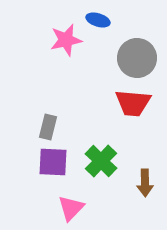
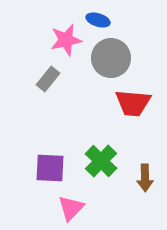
gray circle: moved 26 px left
gray rectangle: moved 48 px up; rotated 25 degrees clockwise
purple square: moved 3 px left, 6 px down
brown arrow: moved 5 px up
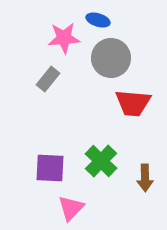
pink star: moved 2 px left, 2 px up; rotated 8 degrees clockwise
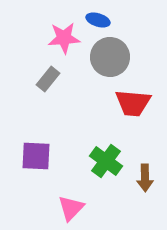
gray circle: moved 1 px left, 1 px up
green cross: moved 5 px right; rotated 8 degrees counterclockwise
purple square: moved 14 px left, 12 px up
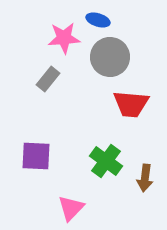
red trapezoid: moved 2 px left, 1 px down
brown arrow: rotated 8 degrees clockwise
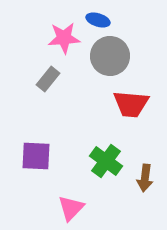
gray circle: moved 1 px up
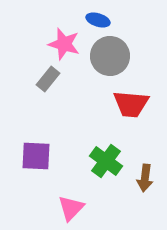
pink star: moved 6 px down; rotated 20 degrees clockwise
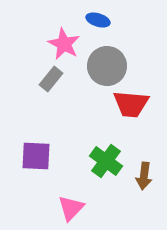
pink star: rotated 12 degrees clockwise
gray circle: moved 3 px left, 10 px down
gray rectangle: moved 3 px right
brown arrow: moved 1 px left, 2 px up
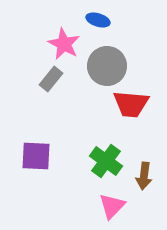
pink triangle: moved 41 px right, 2 px up
